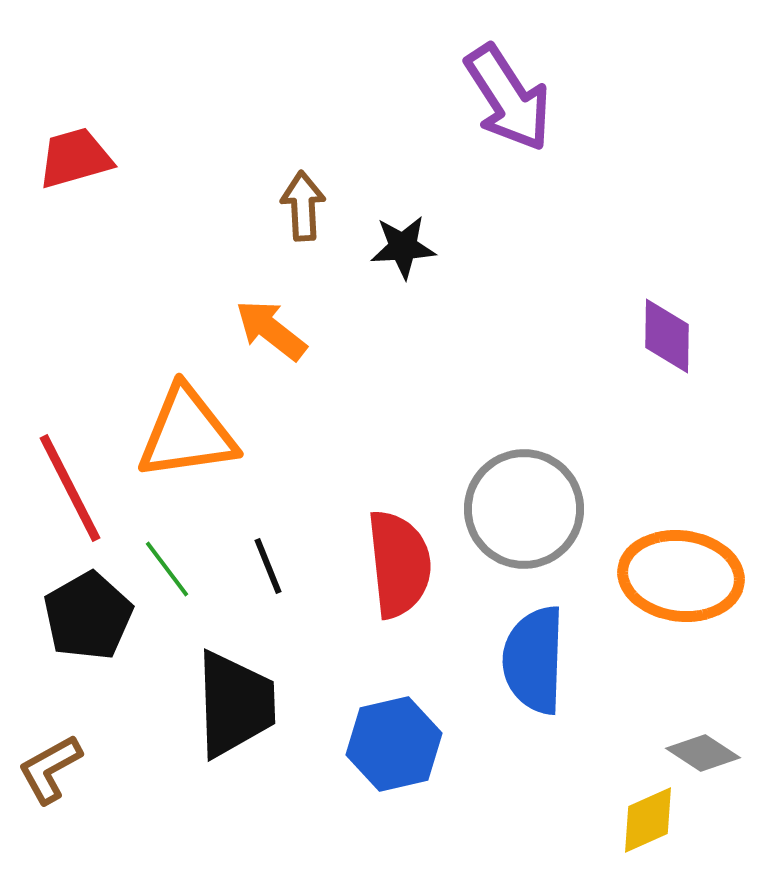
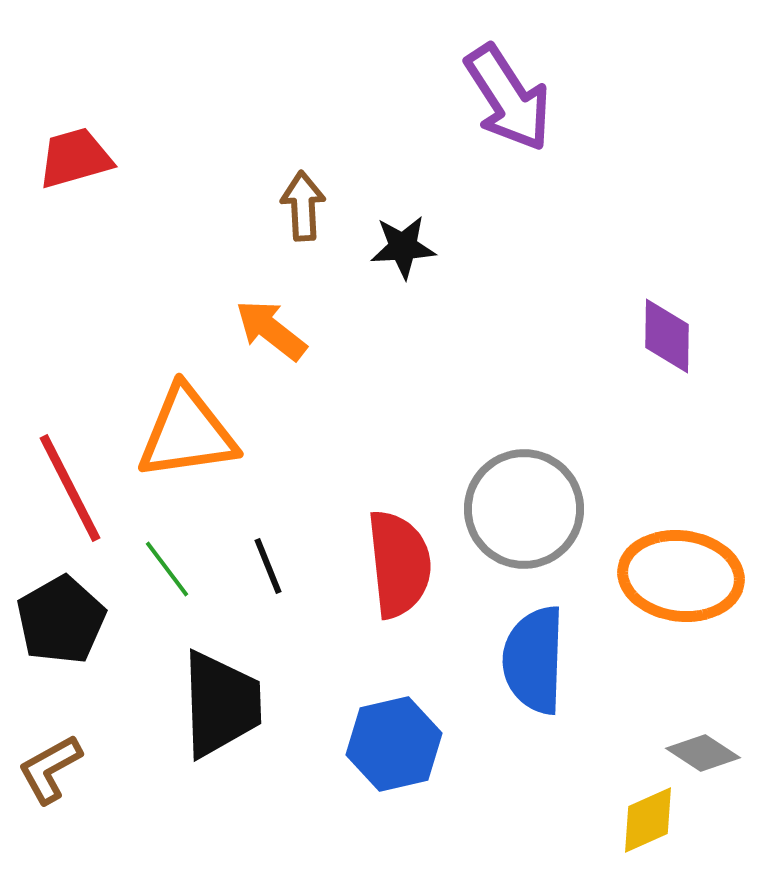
black pentagon: moved 27 px left, 4 px down
black trapezoid: moved 14 px left
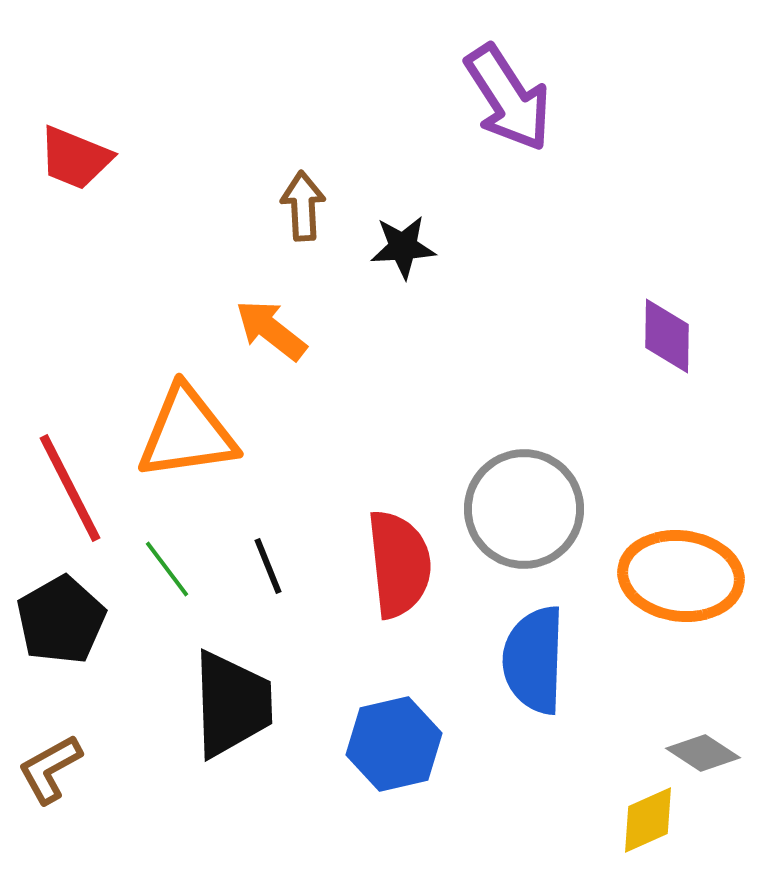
red trapezoid: rotated 142 degrees counterclockwise
black trapezoid: moved 11 px right
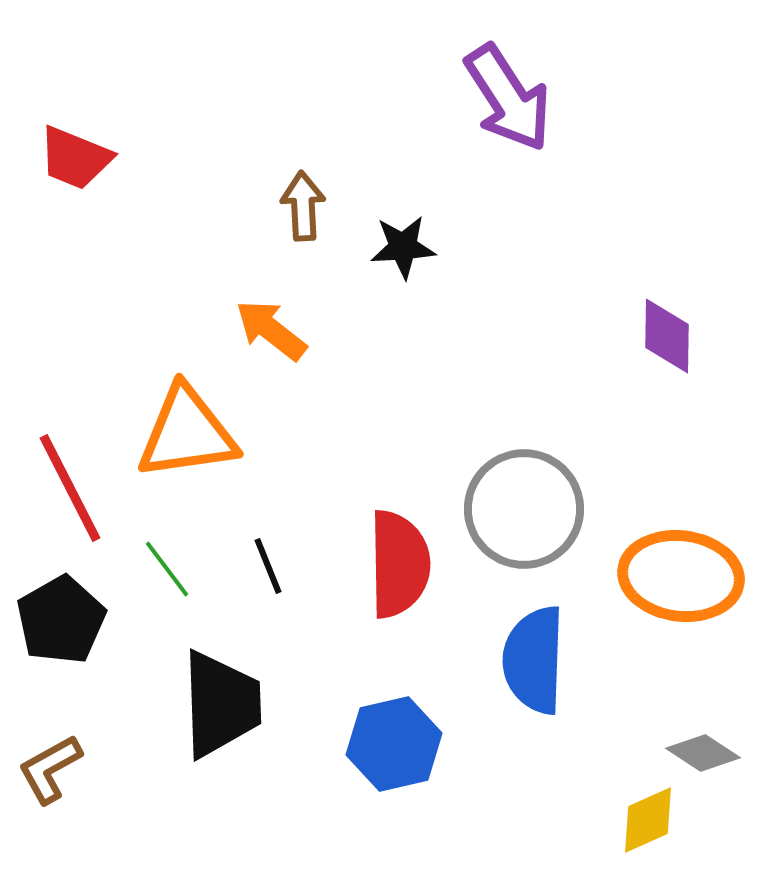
red semicircle: rotated 5 degrees clockwise
black trapezoid: moved 11 px left
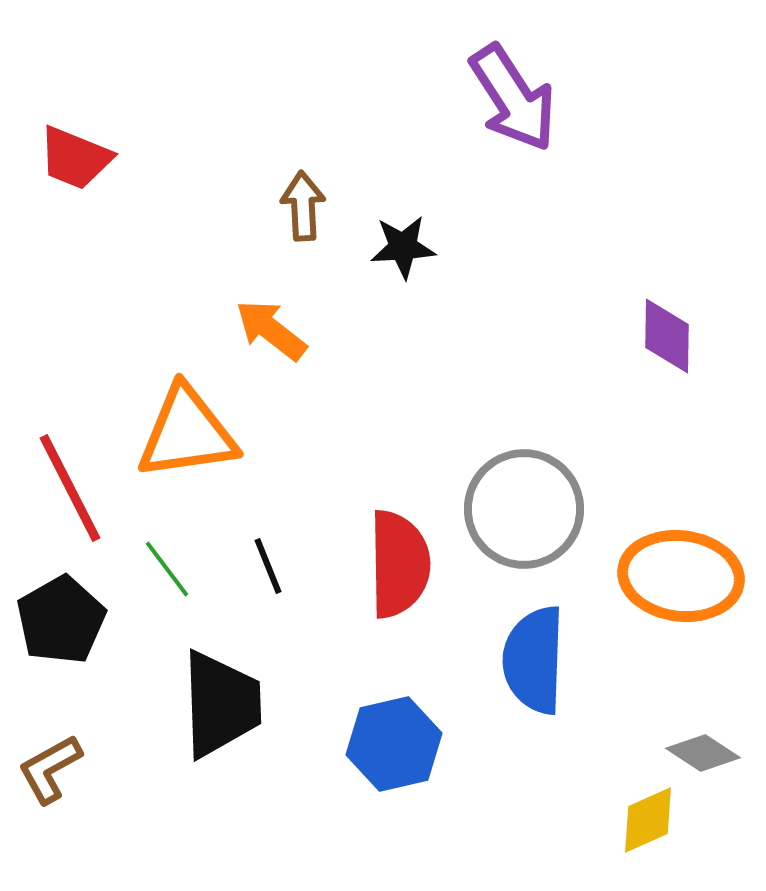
purple arrow: moved 5 px right
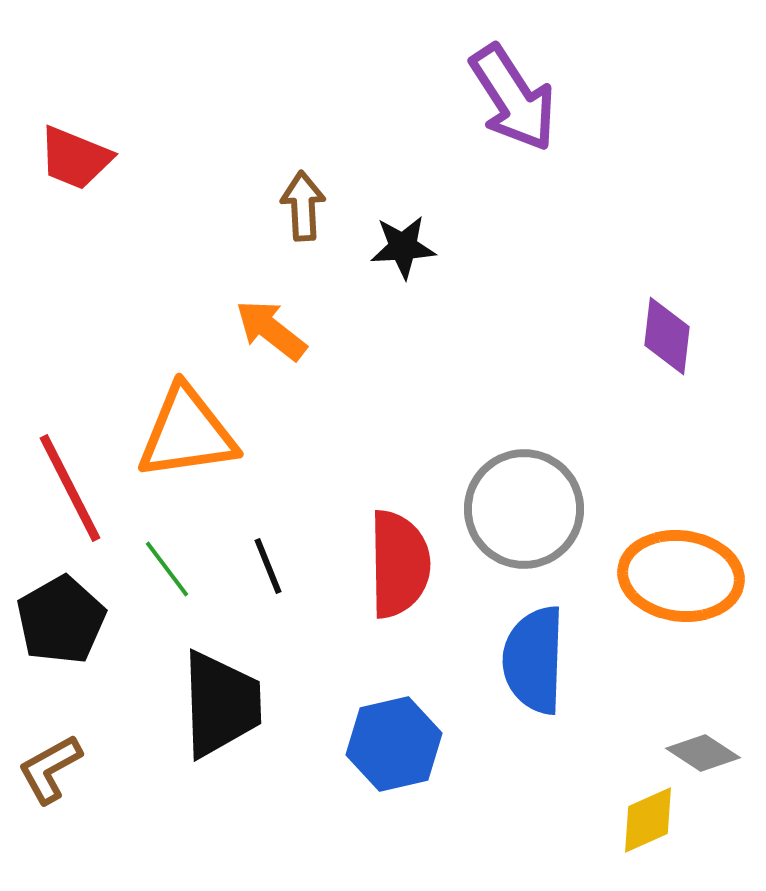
purple diamond: rotated 6 degrees clockwise
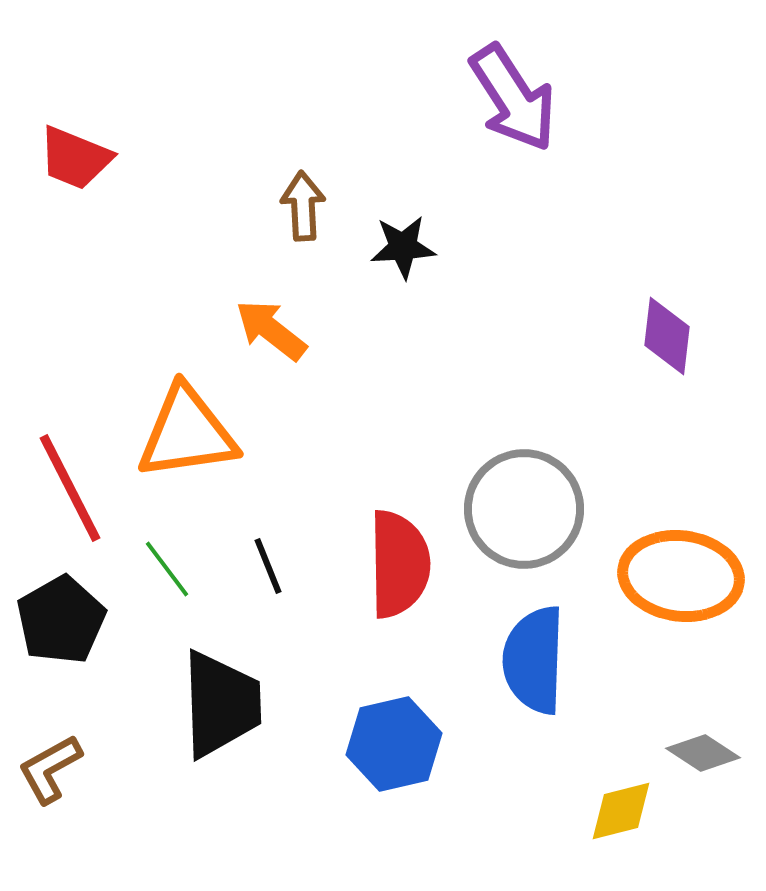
yellow diamond: moved 27 px left, 9 px up; rotated 10 degrees clockwise
